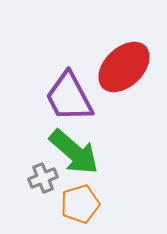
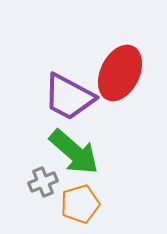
red ellipse: moved 4 px left, 6 px down; rotated 20 degrees counterclockwise
purple trapezoid: rotated 34 degrees counterclockwise
gray cross: moved 4 px down
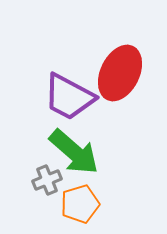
gray cross: moved 4 px right, 2 px up
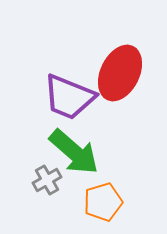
purple trapezoid: rotated 6 degrees counterclockwise
gray cross: rotated 8 degrees counterclockwise
orange pentagon: moved 23 px right, 2 px up
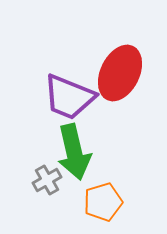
green arrow: rotated 36 degrees clockwise
